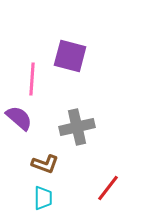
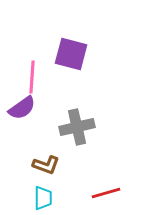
purple square: moved 1 px right, 2 px up
pink line: moved 2 px up
purple semicircle: moved 3 px right, 10 px up; rotated 104 degrees clockwise
brown L-shape: moved 1 px right, 1 px down
red line: moved 2 px left, 5 px down; rotated 36 degrees clockwise
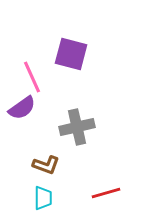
pink line: rotated 28 degrees counterclockwise
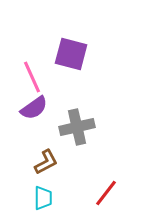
purple semicircle: moved 12 px right
brown L-shape: moved 3 px up; rotated 48 degrees counterclockwise
red line: rotated 36 degrees counterclockwise
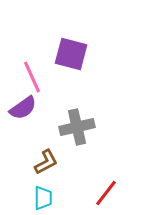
purple semicircle: moved 11 px left
